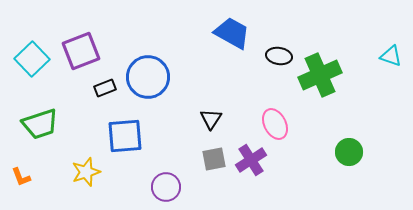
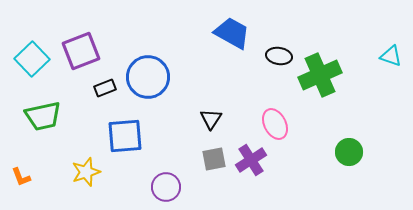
green trapezoid: moved 3 px right, 8 px up; rotated 6 degrees clockwise
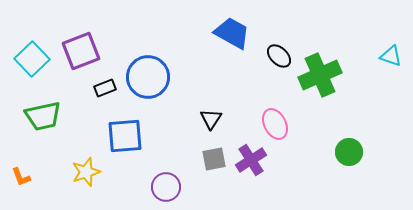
black ellipse: rotated 35 degrees clockwise
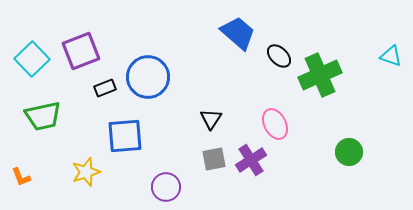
blue trapezoid: moved 6 px right; rotated 12 degrees clockwise
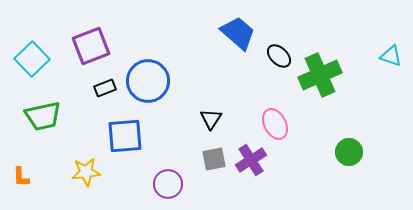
purple square: moved 10 px right, 5 px up
blue circle: moved 4 px down
yellow star: rotated 12 degrees clockwise
orange L-shape: rotated 20 degrees clockwise
purple circle: moved 2 px right, 3 px up
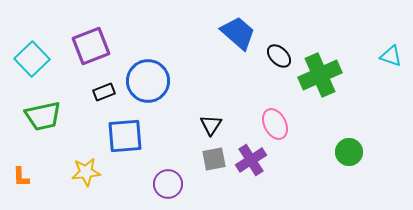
black rectangle: moved 1 px left, 4 px down
black triangle: moved 6 px down
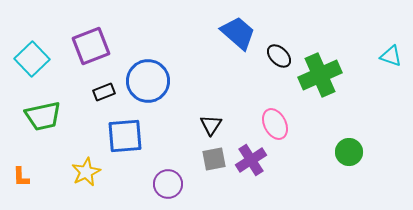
yellow star: rotated 20 degrees counterclockwise
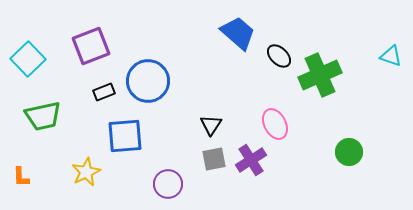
cyan square: moved 4 px left
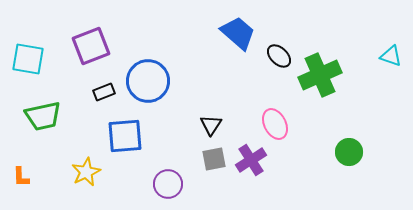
cyan square: rotated 36 degrees counterclockwise
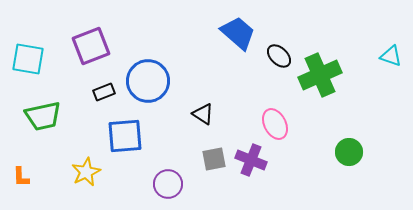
black triangle: moved 8 px left, 11 px up; rotated 30 degrees counterclockwise
purple cross: rotated 36 degrees counterclockwise
